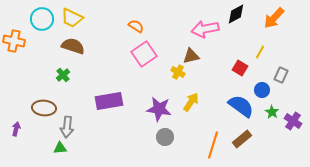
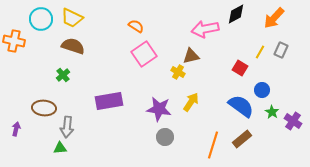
cyan circle: moved 1 px left
gray rectangle: moved 25 px up
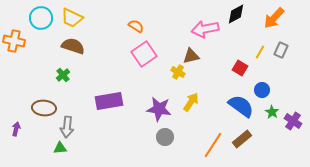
cyan circle: moved 1 px up
orange line: rotated 16 degrees clockwise
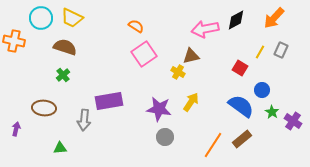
black diamond: moved 6 px down
brown semicircle: moved 8 px left, 1 px down
gray arrow: moved 17 px right, 7 px up
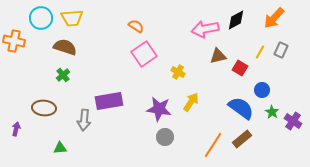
yellow trapezoid: rotated 30 degrees counterclockwise
brown triangle: moved 27 px right
blue semicircle: moved 2 px down
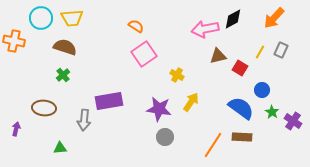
black diamond: moved 3 px left, 1 px up
yellow cross: moved 1 px left, 3 px down
brown rectangle: moved 2 px up; rotated 42 degrees clockwise
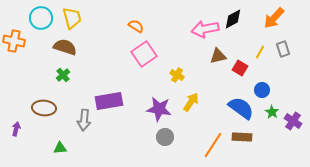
yellow trapezoid: rotated 100 degrees counterclockwise
gray rectangle: moved 2 px right, 1 px up; rotated 42 degrees counterclockwise
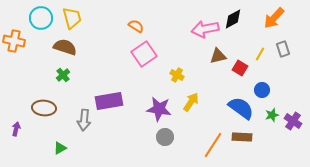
yellow line: moved 2 px down
green star: moved 3 px down; rotated 24 degrees clockwise
green triangle: rotated 24 degrees counterclockwise
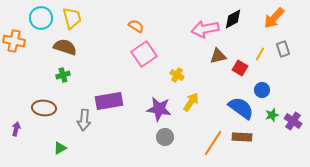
green cross: rotated 24 degrees clockwise
orange line: moved 2 px up
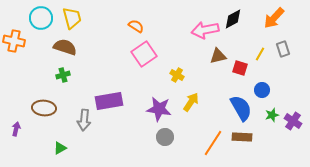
pink arrow: moved 1 px down
red square: rotated 14 degrees counterclockwise
blue semicircle: rotated 24 degrees clockwise
